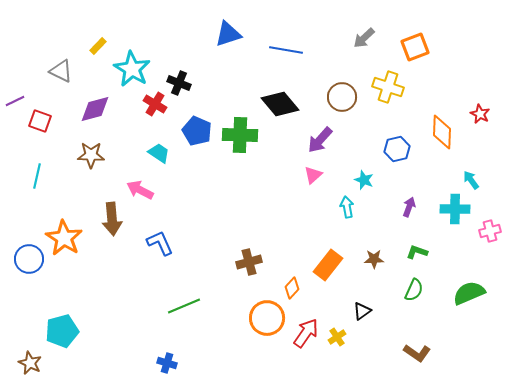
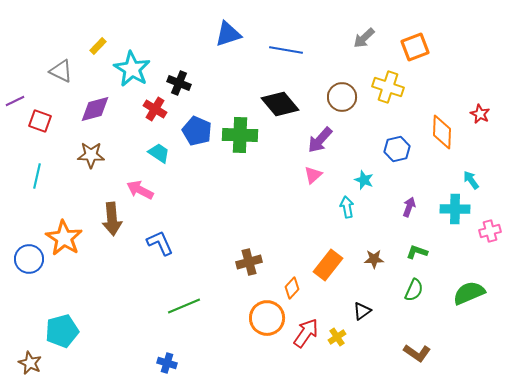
red cross at (155, 104): moved 5 px down
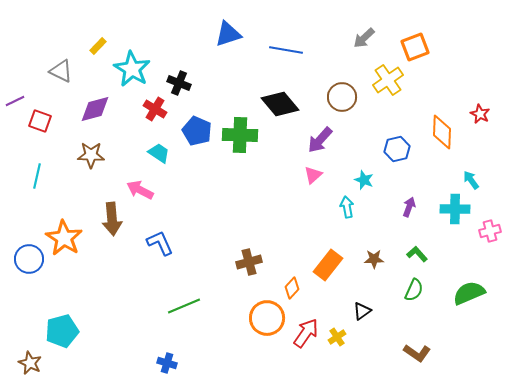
yellow cross at (388, 87): moved 7 px up; rotated 36 degrees clockwise
green L-shape at (417, 252): moved 2 px down; rotated 30 degrees clockwise
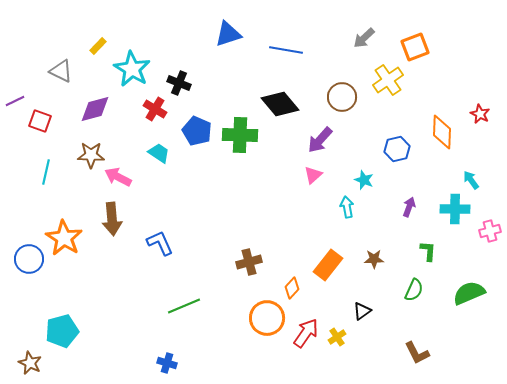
cyan line at (37, 176): moved 9 px right, 4 px up
pink arrow at (140, 190): moved 22 px left, 13 px up
green L-shape at (417, 254): moved 11 px right, 3 px up; rotated 45 degrees clockwise
brown L-shape at (417, 353): rotated 28 degrees clockwise
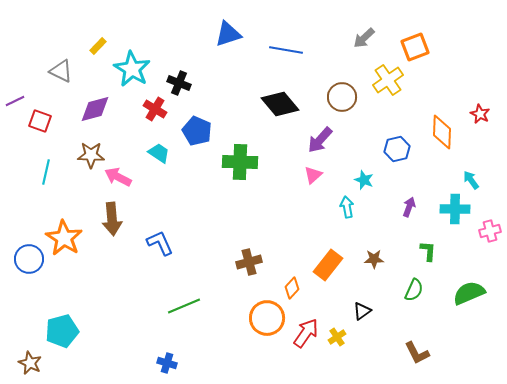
green cross at (240, 135): moved 27 px down
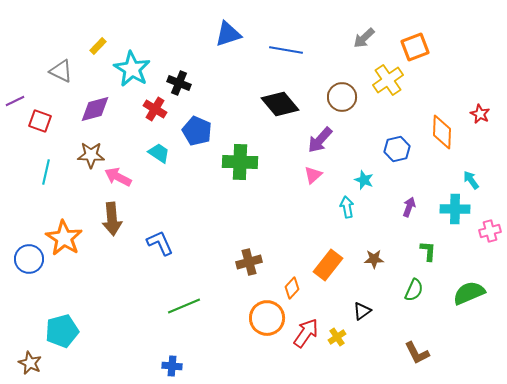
blue cross at (167, 363): moved 5 px right, 3 px down; rotated 12 degrees counterclockwise
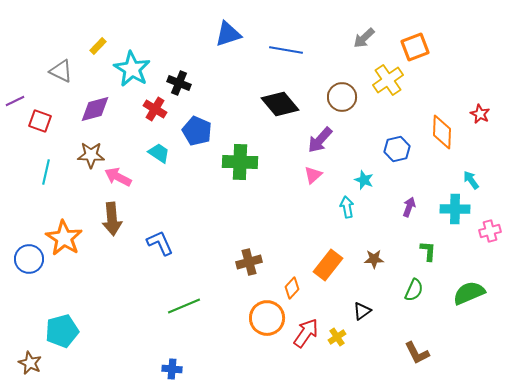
blue cross at (172, 366): moved 3 px down
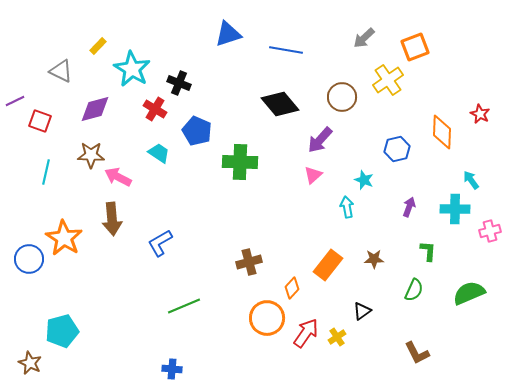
blue L-shape at (160, 243): rotated 96 degrees counterclockwise
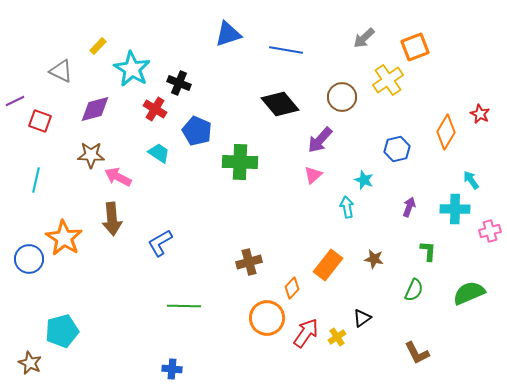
orange diamond at (442, 132): moved 4 px right; rotated 28 degrees clockwise
cyan line at (46, 172): moved 10 px left, 8 px down
brown star at (374, 259): rotated 12 degrees clockwise
green line at (184, 306): rotated 24 degrees clockwise
black triangle at (362, 311): moved 7 px down
